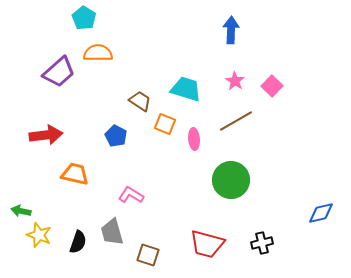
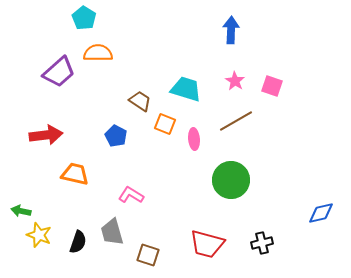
pink square: rotated 25 degrees counterclockwise
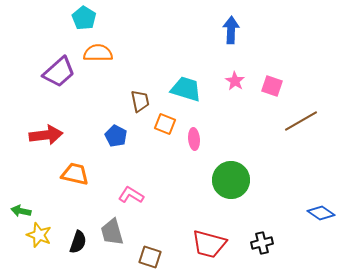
brown trapezoid: rotated 45 degrees clockwise
brown line: moved 65 px right
blue diamond: rotated 48 degrees clockwise
red trapezoid: moved 2 px right
brown square: moved 2 px right, 2 px down
